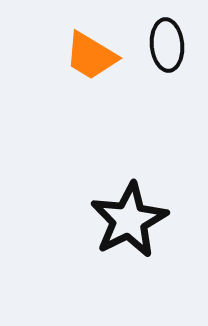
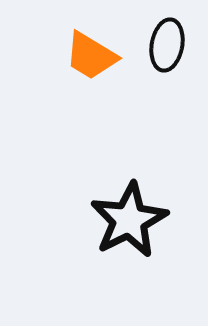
black ellipse: rotated 15 degrees clockwise
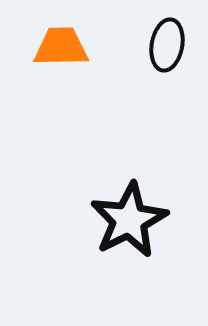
orange trapezoid: moved 30 px left, 9 px up; rotated 148 degrees clockwise
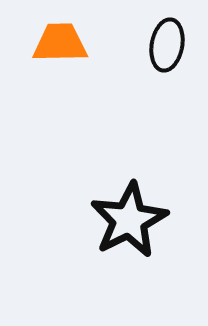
orange trapezoid: moved 1 px left, 4 px up
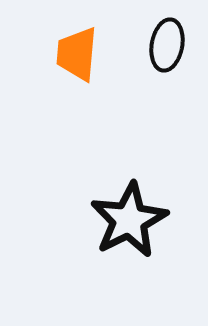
orange trapezoid: moved 17 px right, 11 px down; rotated 84 degrees counterclockwise
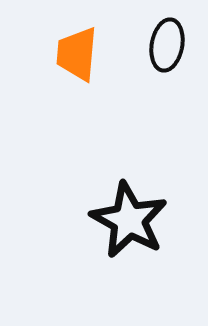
black star: rotated 16 degrees counterclockwise
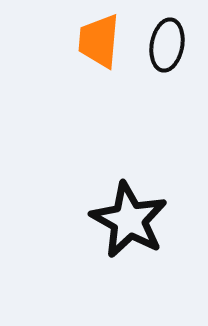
orange trapezoid: moved 22 px right, 13 px up
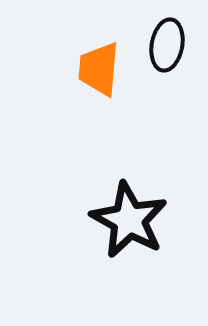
orange trapezoid: moved 28 px down
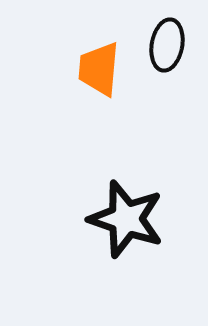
black star: moved 3 px left, 1 px up; rotated 10 degrees counterclockwise
